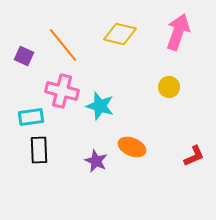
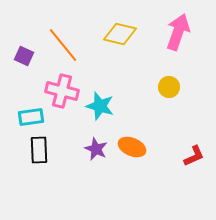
purple star: moved 12 px up
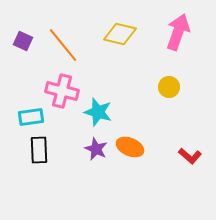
purple square: moved 1 px left, 15 px up
cyan star: moved 2 px left, 6 px down
orange ellipse: moved 2 px left
red L-shape: moved 4 px left; rotated 65 degrees clockwise
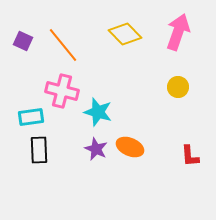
yellow diamond: moved 5 px right; rotated 32 degrees clockwise
yellow circle: moved 9 px right
red L-shape: rotated 45 degrees clockwise
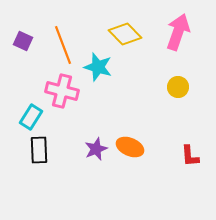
orange line: rotated 18 degrees clockwise
cyan star: moved 45 px up
cyan rectangle: rotated 50 degrees counterclockwise
purple star: rotated 25 degrees clockwise
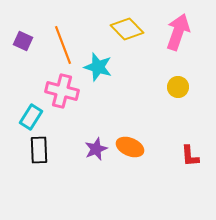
yellow diamond: moved 2 px right, 5 px up
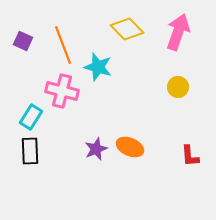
black rectangle: moved 9 px left, 1 px down
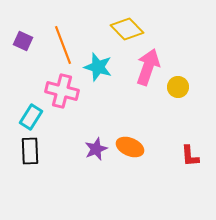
pink arrow: moved 30 px left, 35 px down
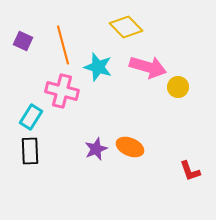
yellow diamond: moved 1 px left, 2 px up
orange line: rotated 6 degrees clockwise
pink arrow: rotated 87 degrees clockwise
red L-shape: moved 15 px down; rotated 15 degrees counterclockwise
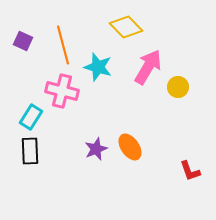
pink arrow: rotated 75 degrees counterclockwise
orange ellipse: rotated 32 degrees clockwise
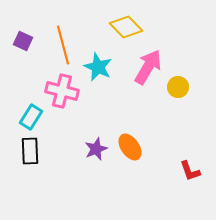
cyan star: rotated 8 degrees clockwise
